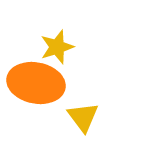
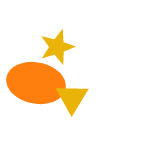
yellow triangle: moved 11 px left, 19 px up; rotated 8 degrees clockwise
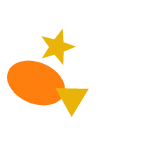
orange ellipse: rotated 12 degrees clockwise
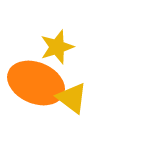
yellow triangle: rotated 24 degrees counterclockwise
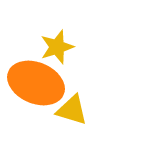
yellow triangle: moved 12 px down; rotated 20 degrees counterclockwise
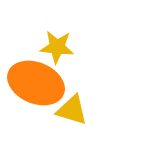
yellow star: rotated 24 degrees clockwise
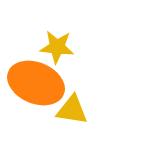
yellow triangle: rotated 8 degrees counterclockwise
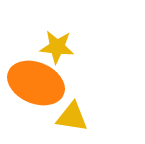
yellow triangle: moved 7 px down
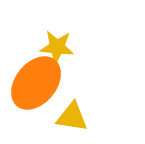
orange ellipse: rotated 74 degrees counterclockwise
